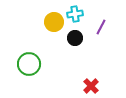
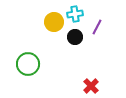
purple line: moved 4 px left
black circle: moved 1 px up
green circle: moved 1 px left
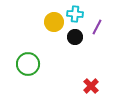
cyan cross: rotated 14 degrees clockwise
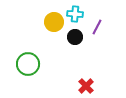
red cross: moved 5 px left
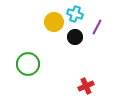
cyan cross: rotated 14 degrees clockwise
red cross: rotated 21 degrees clockwise
